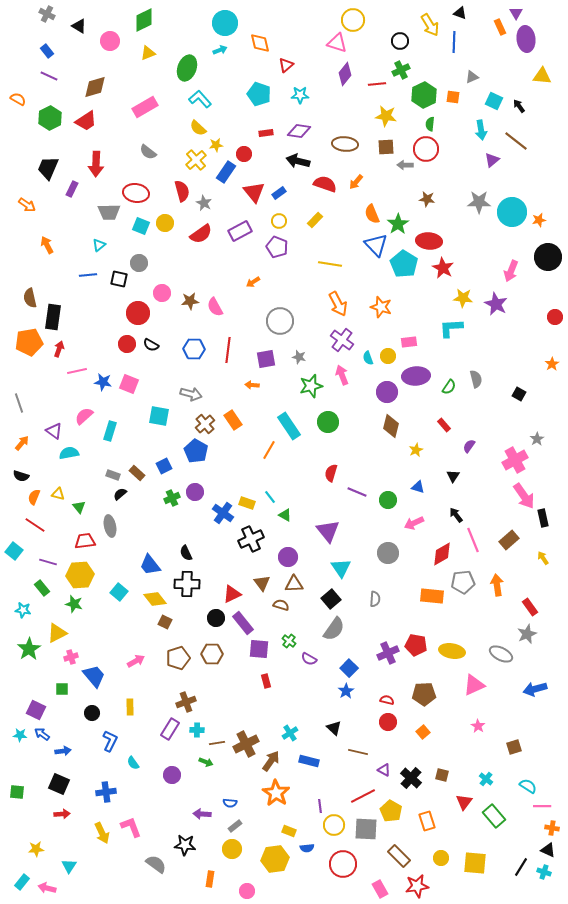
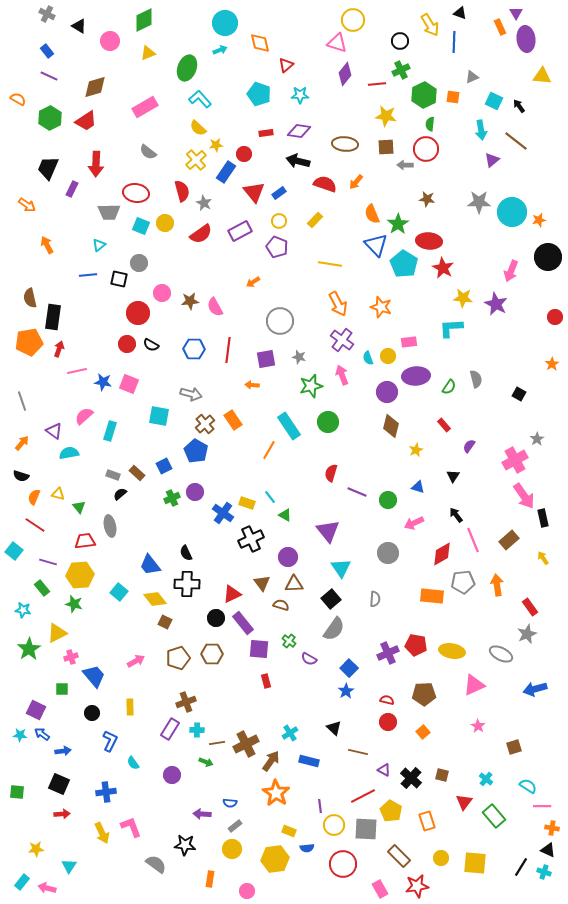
gray line at (19, 403): moved 3 px right, 2 px up
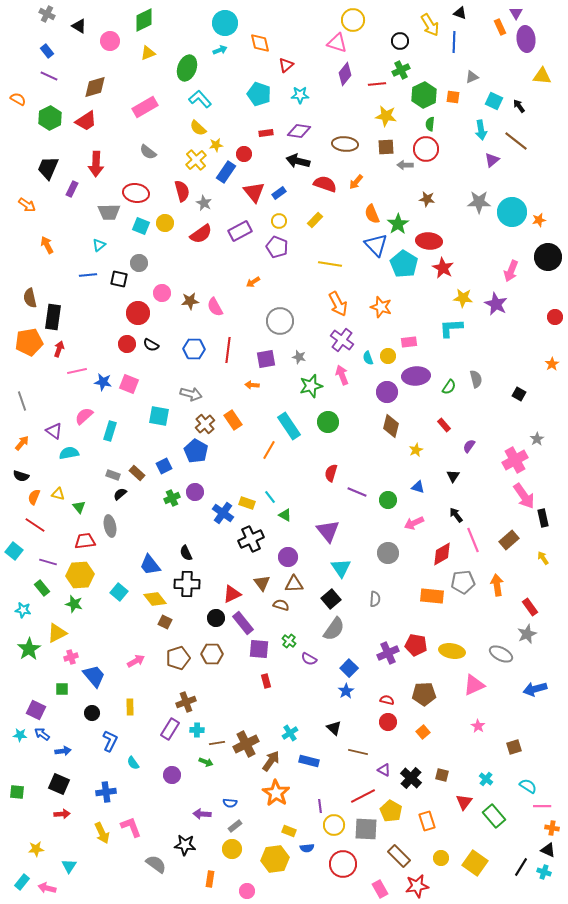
yellow square at (475, 863): rotated 30 degrees clockwise
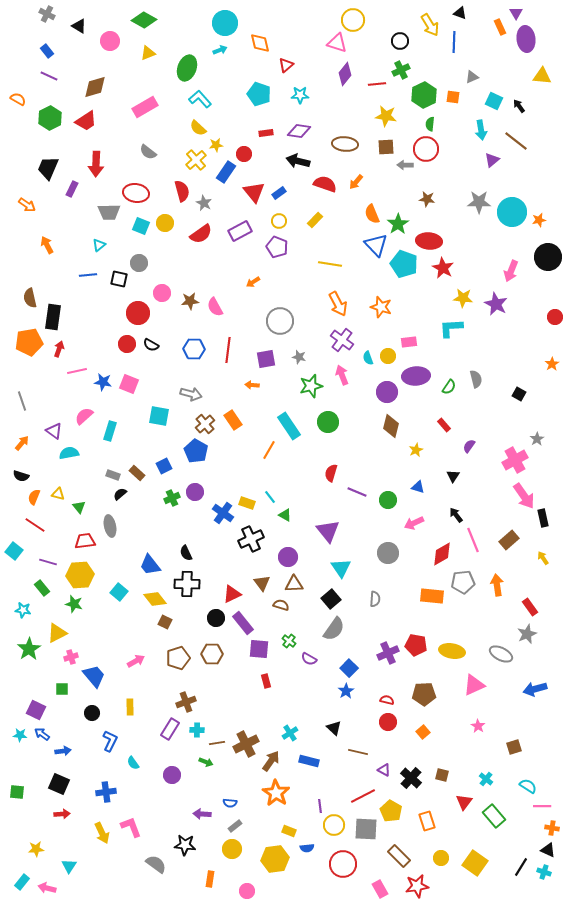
green diamond at (144, 20): rotated 55 degrees clockwise
cyan pentagon at (404, 264): rotated 12 degrees counterclockwise
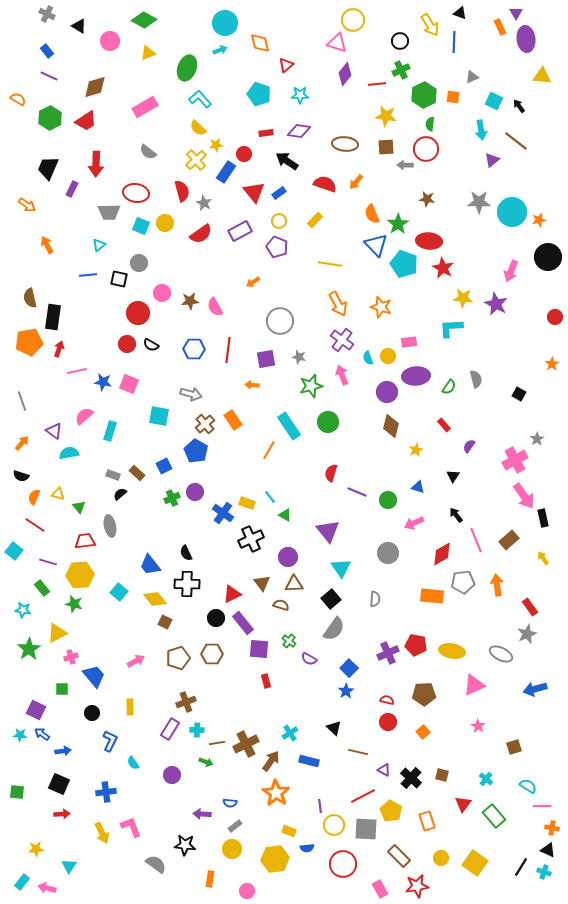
black arrow at (298, 161): moved 11 px left; rotated 20 degrees clockwise
pink line at (473, 540): moved 3 px right
red triangle at (464, 802): moved 1 px left, 2 px down
